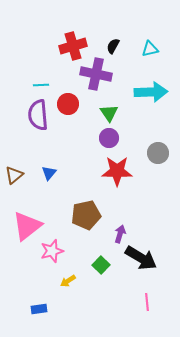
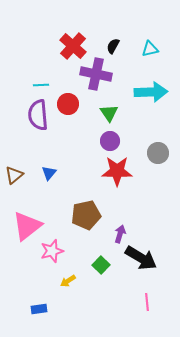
red cross: rotated 32 degrees counterclockwise
purple circle: moved 1 px right, 3 px down
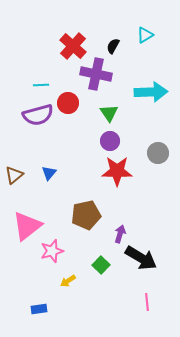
cyan triangle: moved 5 px left, 14 px up; rotated 18 degrees counterclockwise
red circle: moved 1 px up
purple semicircle: rotated 100 degrees counterclockwise
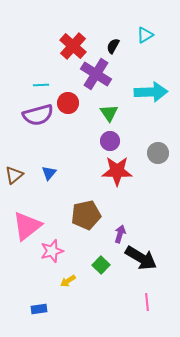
purple cross: rotated 20 degrees clockwise
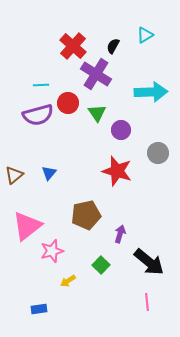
green triangle: moved 12 px left
purple circle: moved 11 px right, 11 px up
red star: rotated 16 degrees clockwise
black arrow: moved 8 px right, 4 px down; rotated 8 degrees clockwise
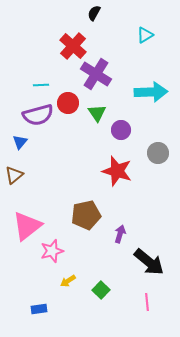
black semicircle: moved 19 px left, 33 px up
blue triangle: moved 29 px left, 31 px up
green square: moved 25 px down
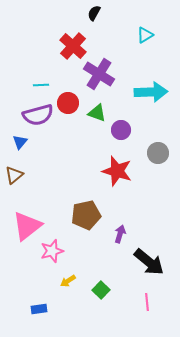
purple cross: moved 3 px right
green triangle: rotated 36 degrees counterclockwise
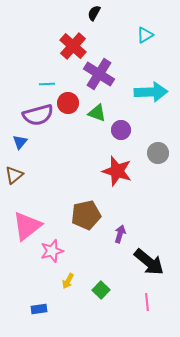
cyan line: moved 6 px right, 1 px up
yellow arrow: rotated 28 degrees counterclockwise
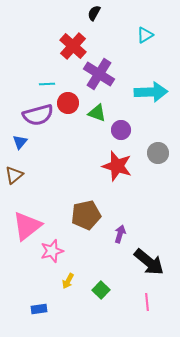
red star: moved 5 px up
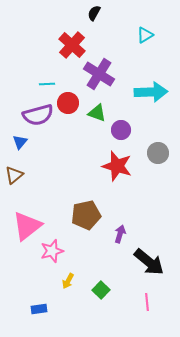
red cross: moved 1 px left, 1 px up
